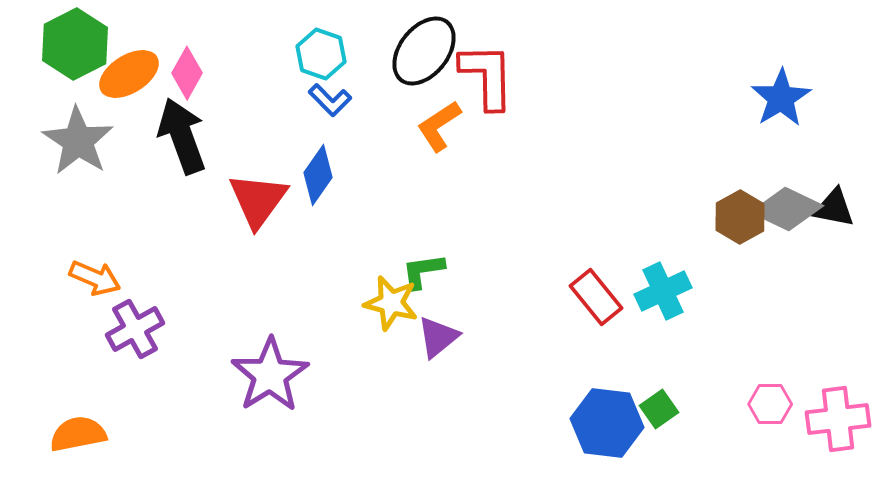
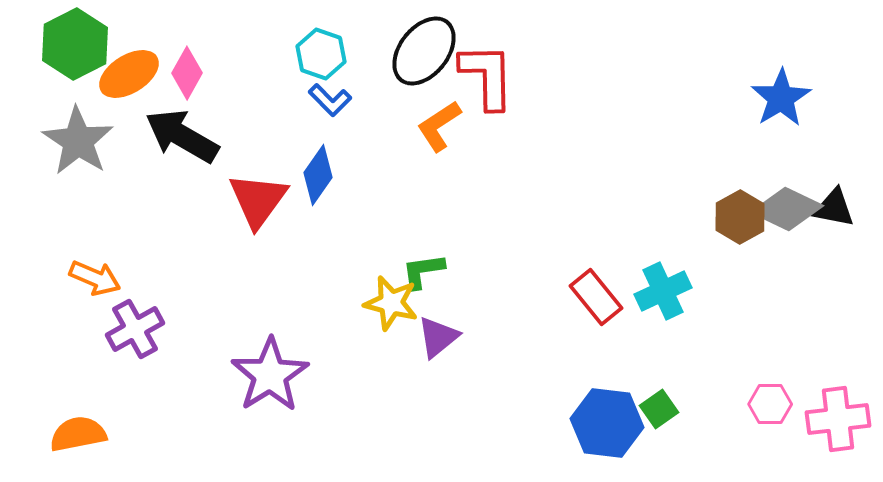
black arrow: rotated 40 degrees counterclockwise
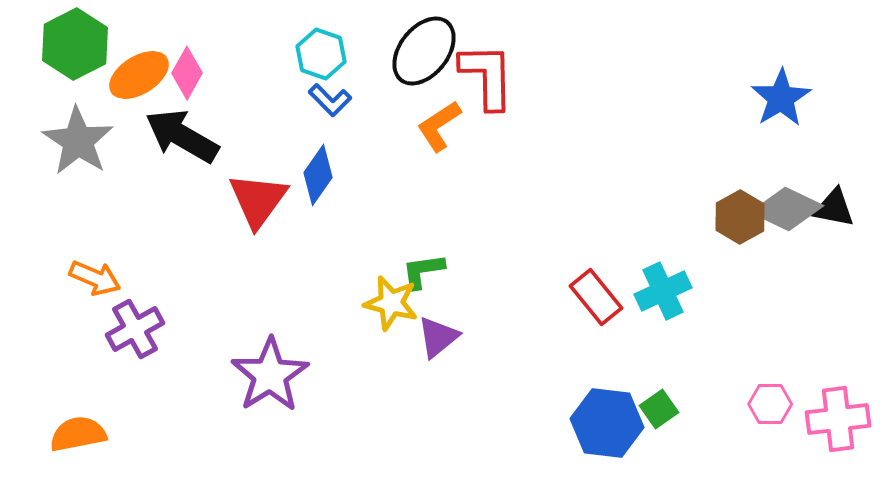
orange ellipse: moved 10 px right, 1 px down
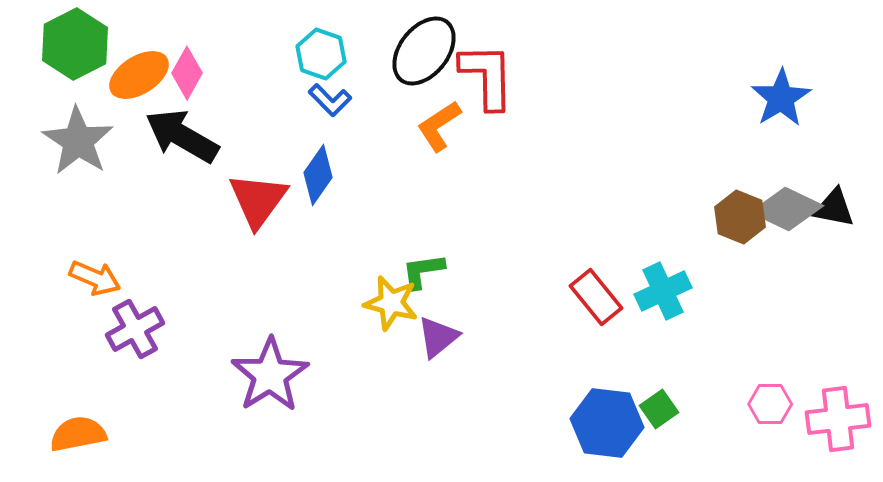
brown hexagon: rotated 9 degrees counterclockwise
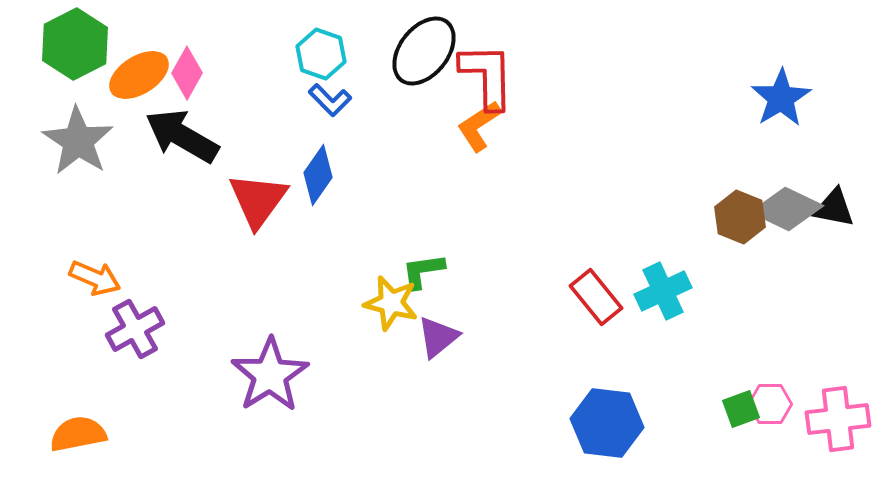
orange L-shape: moved 40 px right
green square: moved 82 px right; rotated 15 degrees clockwise
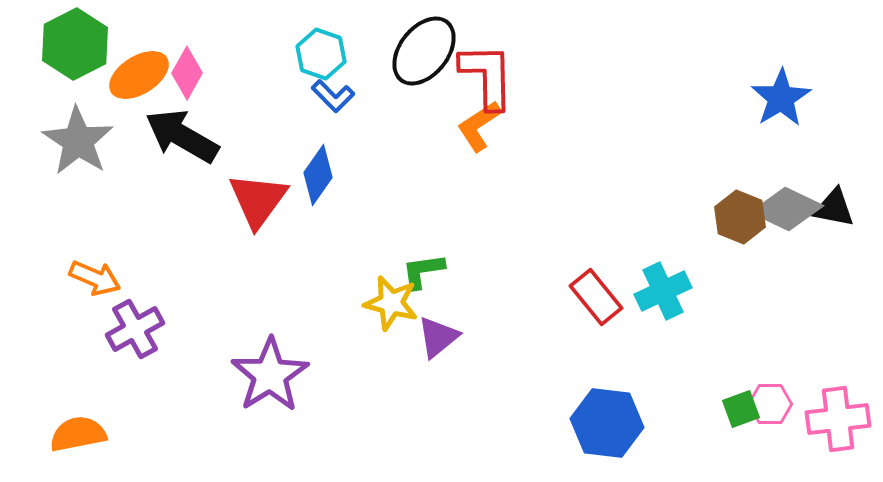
blue L-shape: moved 3 px right, 4 px up
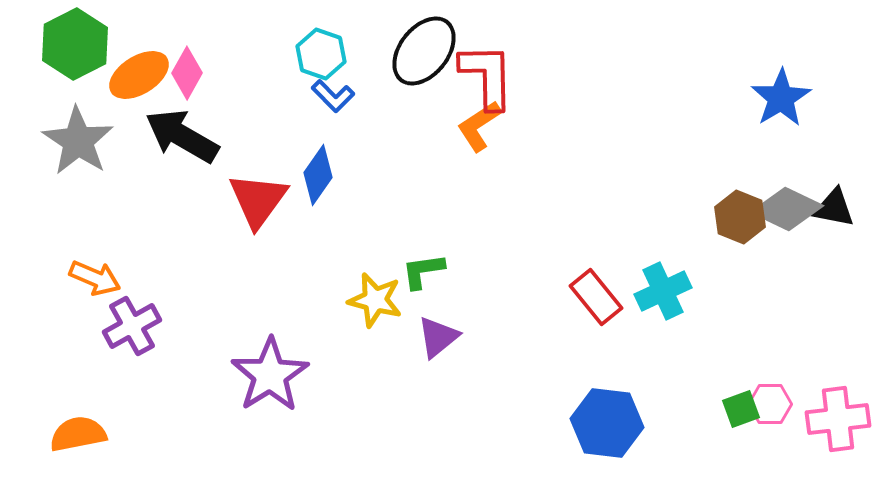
yellow star: moved 16 px left, 3 px up
purple cross: moved 3 px left, 3 px up
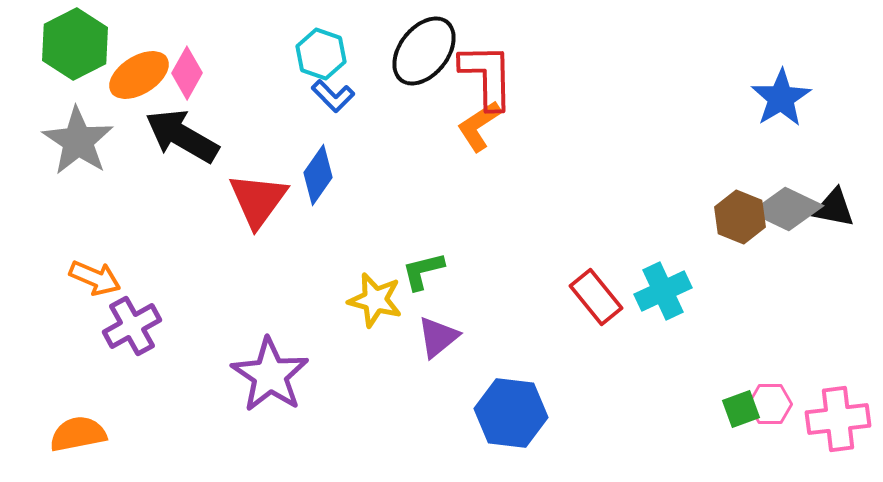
green L-shape: rotated 6 degrees counterclockwise
purple star: rotated 6 degrees counterclockwise
blue hexagon: moved 96 px left, 10 px up
